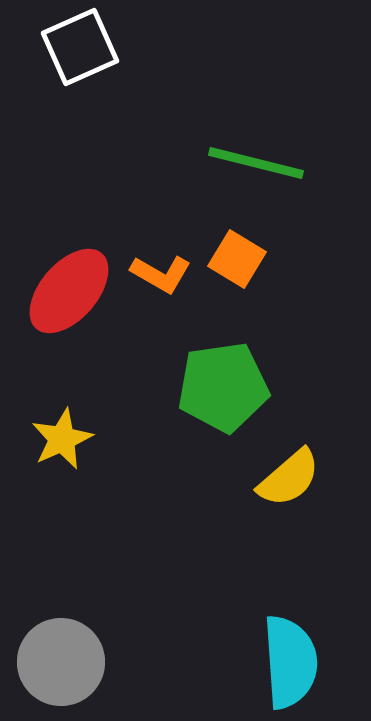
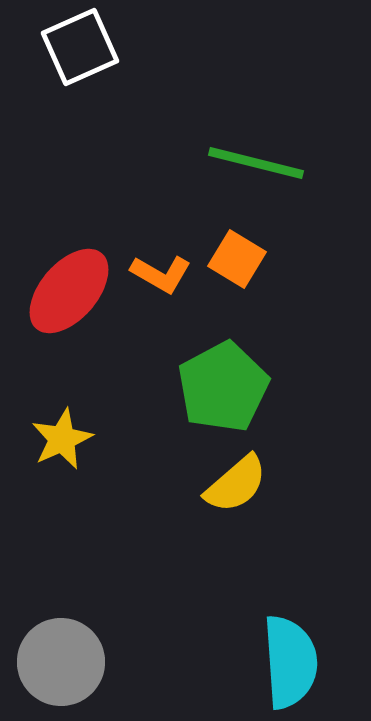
green pentagon: rotated 20 degrees counterclockwise
yellow semicircle: moved 53 px left, 6 px down
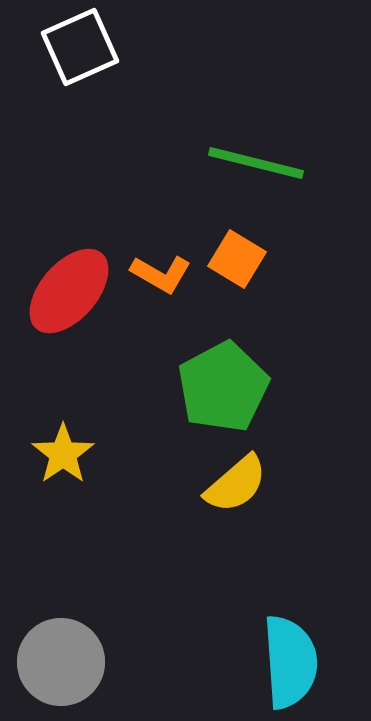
yellow star: moved 1 px right, 15 px down; rotated 10 degrees counterclockwise
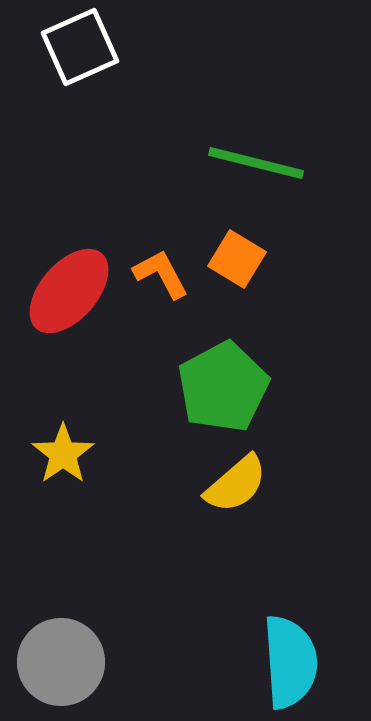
orange L-shape: rotated 148 degrees counterclockwise
